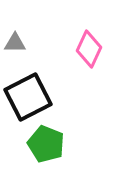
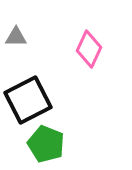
gray triangle: moved 1 px right, 6 px up
black square: moved 3 px down
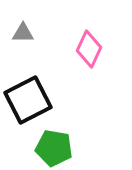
gray triangle: moved 7 px right, 4 px up
green pentagon: moved 8 px right, 4 px down; rotated 12 degrees counterclockwise
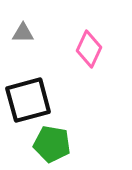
black square: rotated 12 degrees clockwise
green pentagon: moved 2 px left, 4 px up
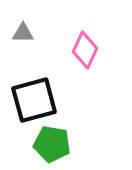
pink diamond: moved 4 px left, 1 px down
black square: moved 6 px right
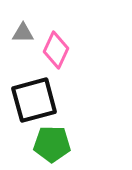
pink diamond: moved 29 px left
green pentagon: rotated 9 degrees counterclockwise
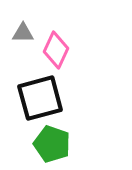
black square: moved 6 px right, 2 px up
green pentagon: rotated 18 degrees clockwise
